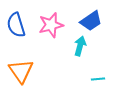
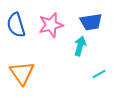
blue trapezoid: moved 1 px down; rotated 25 degrees clockwise
orange triangle: moved 1 px right, 2 px down
cyan line: moved 1 px right, 5 px up; rotated 24 degrees counterclockwise
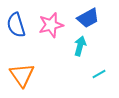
blue trapezoid: moved 3 px left, 4 px up; rotated 20 degrees counterclockwise
orange triangle: moved 2 px down
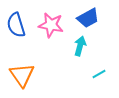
pink star: rotated 25 degrees clockwise
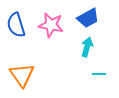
cyan arrow: moved 7 px right, 1 px down
cyan line: rotated 32 degrees clockwise
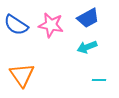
blue semicircle: rotated 40 degrees counterclockwise
cyan arrow: rotated 126 degrees counterclockwise
cyan line: moved 6 px down
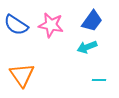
blue trapezoid: moved 4 px right, 3 px down; rotated 25 degrees counterclockwise
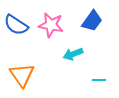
cyan arrow: moved 14 px left, 7 px down
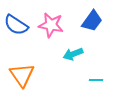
cyan line: moved 3 px left
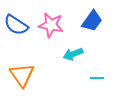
cyan line: moved 1 px right, 2 px up
